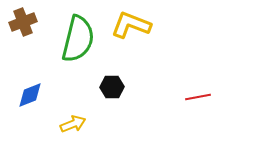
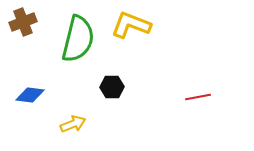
blue diamond: rotated 28 degrees clockwise
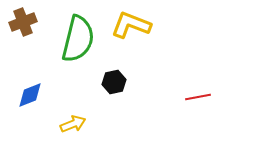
black hexagon: moved 2 px right, 5 px up; rotated 10 degrees counterclockwise
blue diamond: rotated 28 degrees counterclockwise
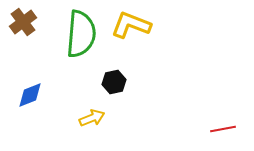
brown cross: rotated 16 degrees counterclockwise
green semicircle: moved 3 px right, 5 px up; rotated 9 degrees counterclockwise
red line: moved 25 px right, 32 px down
yellow arrow: moved 19 px right, 6 px up
